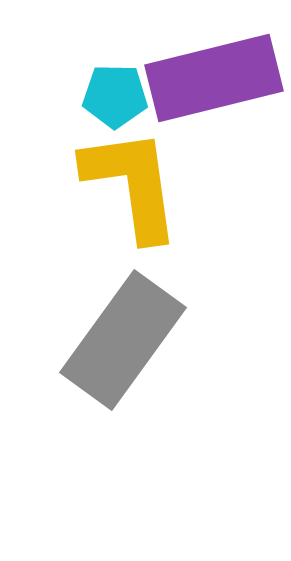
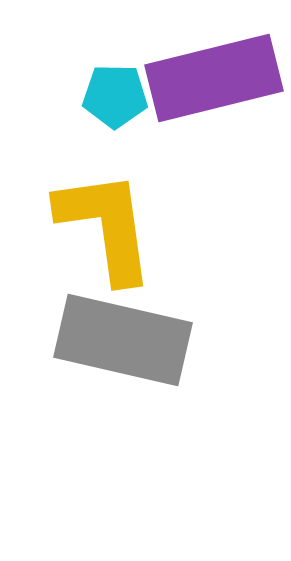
yellow L-shape: moved 26 px left, 42 px down
gray rectangle: rotated 67 degrees clockwise
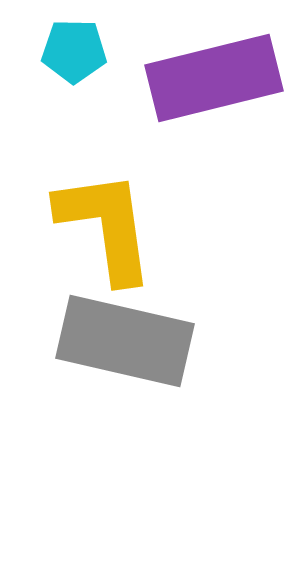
cyan pentagon: moved 41 px left, 45 px up
gray rectangle: moved 2 px right, 1 px down
